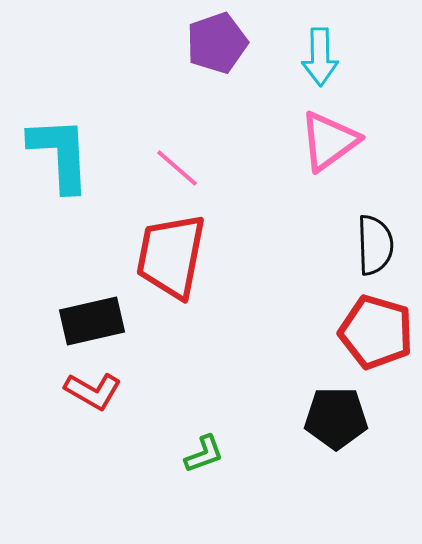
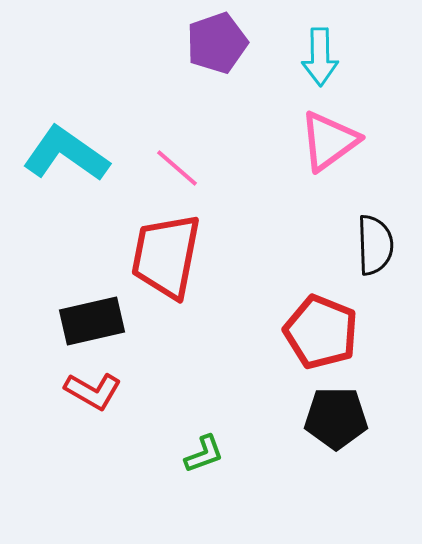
cyan L-shape: moved 6 px right; rotated 52 degrees counterclockwise
red trapezoid: moved 5 px left
red pentagon: moved 55 px left; rotated 6 degrees clockwise
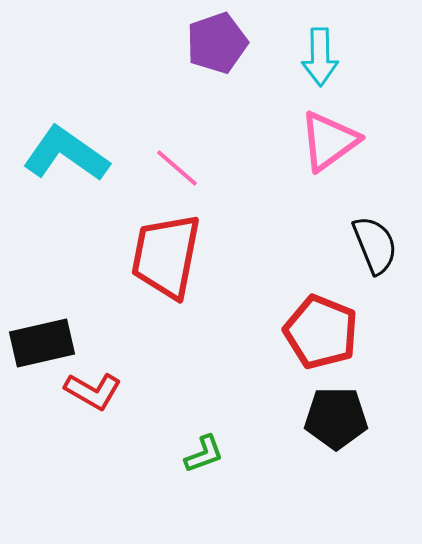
black semicircle: rotated 20 degrees counterclockwise
black rectangle: moved 50 px left, 22 px down
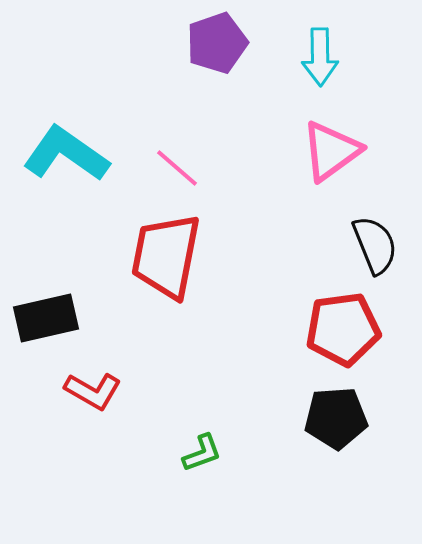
pink triangle: moved 2 px right, 10 px down
red pentagon: moved 22 px right, 3 px up; rotated 30 degrees counterclockwise
black rectangle: moved 4 px right, 25 px up
black pentagon: rotated 4 degrees counterclockwise
green L-shape: moved 2 px left, 1 px up
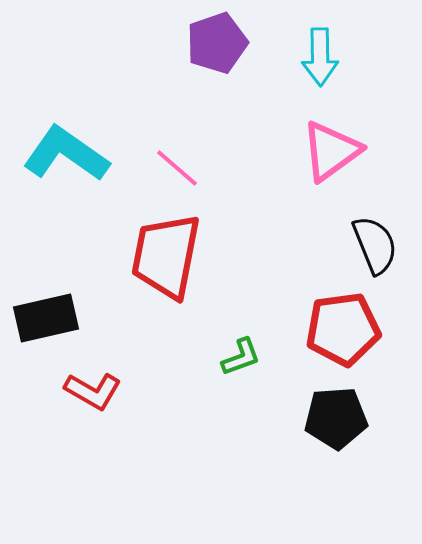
green L-shape: moved 39 px right, 96 px up
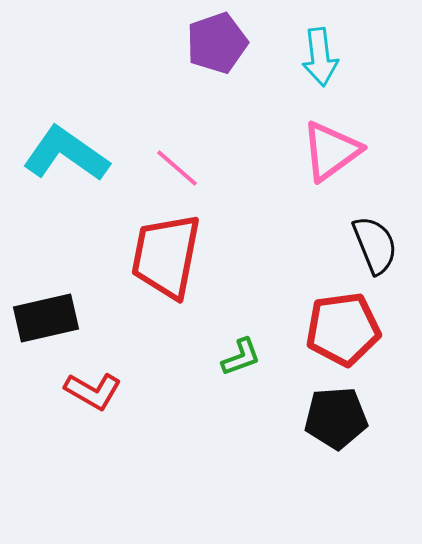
cyan arrow: rotated 6 degrees counterclockwise
